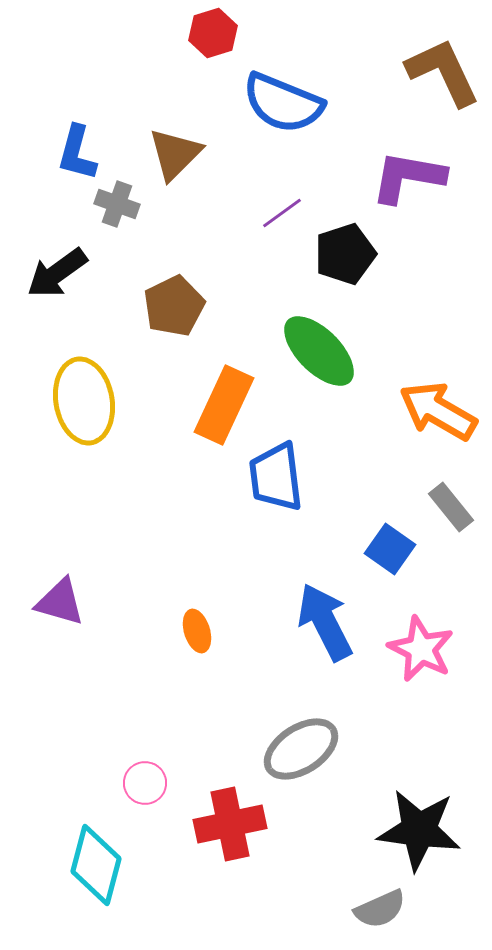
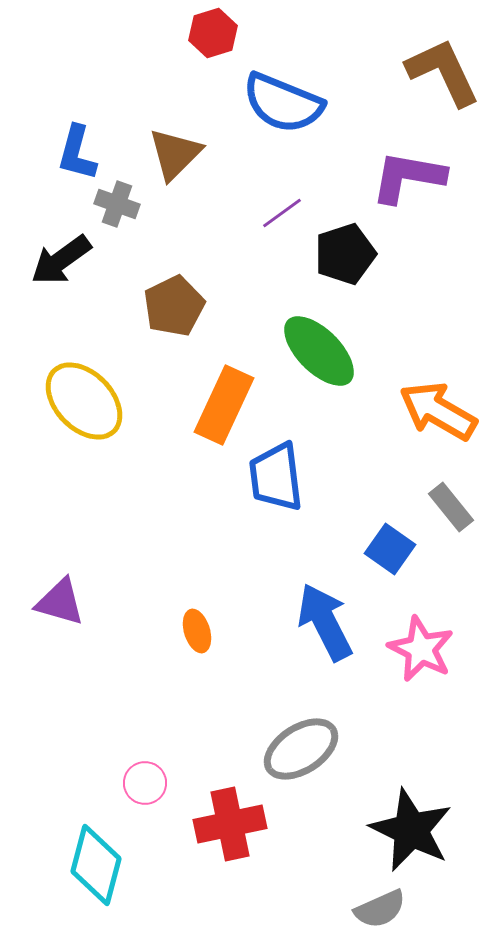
black arrow: moved 4 px right, 13 px up
yellow ellipse: rotated 34 degrees counterclockwise
black star: moved 8 px left; rotated 18 degrees clockwise
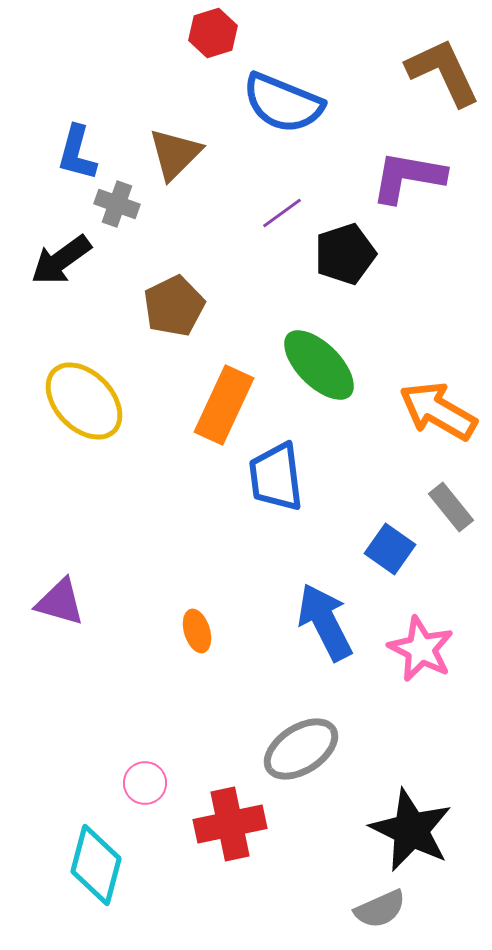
green ellipse: moved 14 px down
